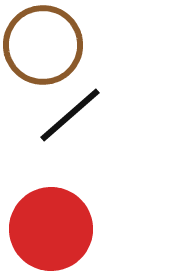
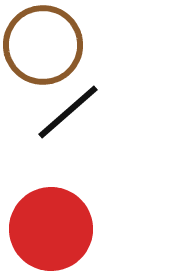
black line: moved 2 px left, 3 px up
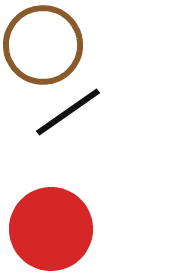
black line: rotated 6 degrees clockwise
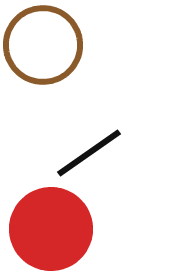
black line: moved 21 px right, 41 px down
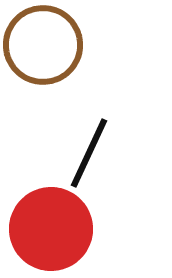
black line: rotated 30 degrees counterclockwise
